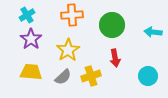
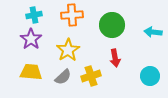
cyan cross: moved 7 px right; rotated 21 degrees clockwise
cyan circle: moved 2 px right
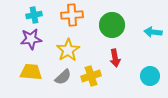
purple star: rotated 30 degrees clockwise
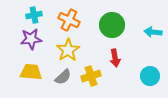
orange cross: moved 3 px left, 5 px down; rotated 30 degrees clockwise
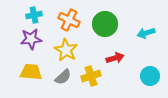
green circle: moved 7 px left, 1 px up
cyan arrow: moved 7 px left, 1 px down; rotated 24 degrees counterclockwise
yellow star: moved 2 px left; rotated 10 degrees counterclockwise
red arrow: rotated 96 degrees counterclockwise
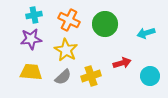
red arrow: moved 7 px right, 5 px down
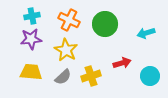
cyan cross: moved 2 px left, 1 px down
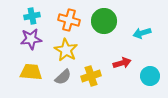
orange cross: rotated 10 degrees counterclockwise
green circle: moved 1 px left, 3 px up
cyan arrow: moved 4 px left
